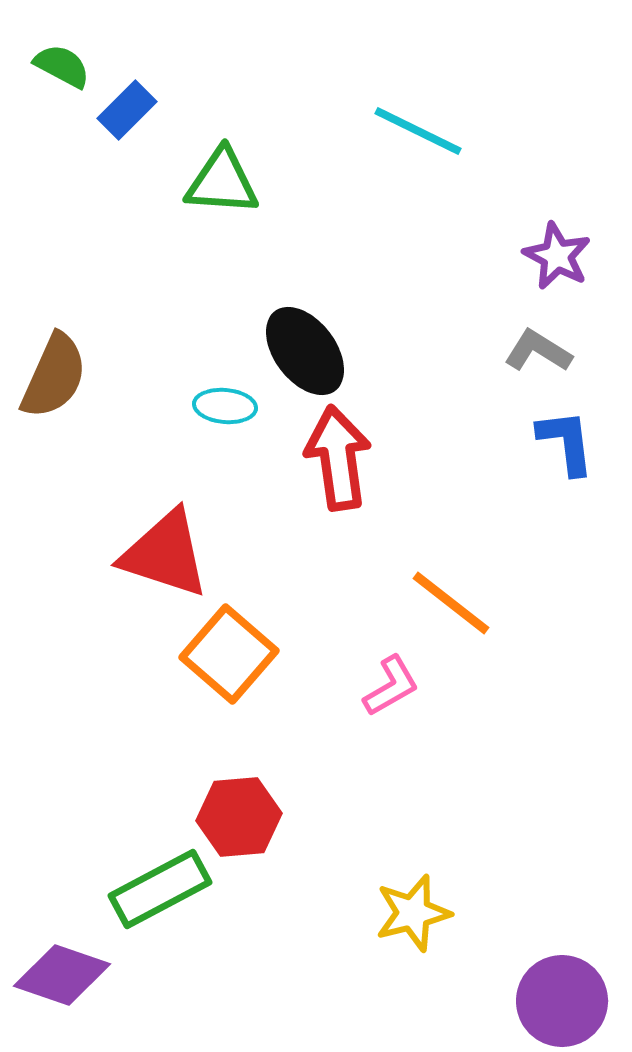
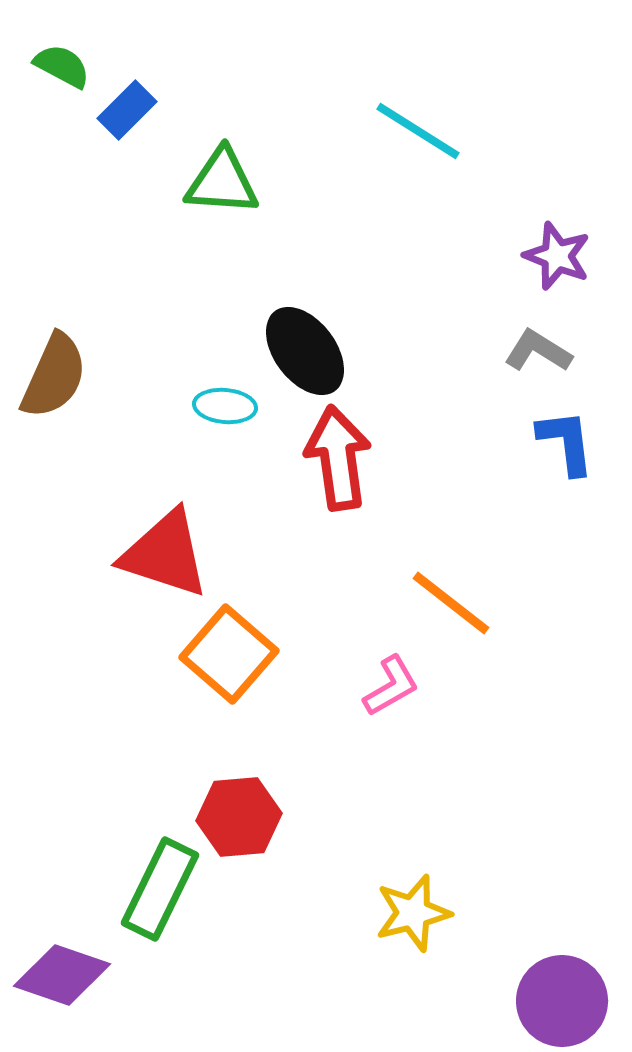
cyan line: rotated 6 degrees clockwise
purple star: rotated 6 degrees counterclockwise
green rectangle: rotated 36 degrees counterclockwise
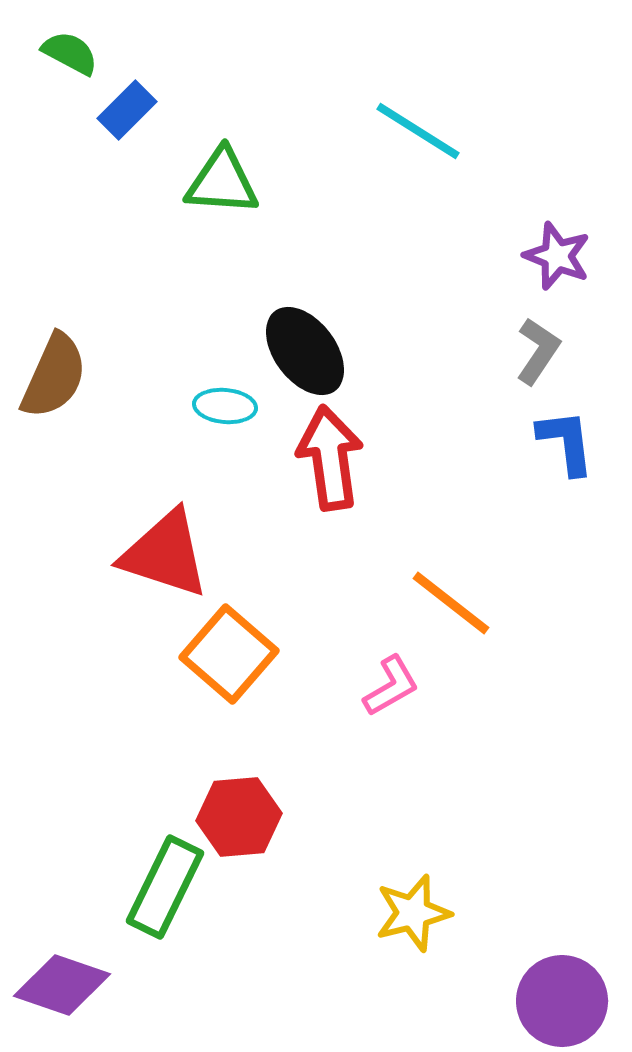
green semicircle: moved 8 px right, 13 px up
gray L-shape: rotated 92 degrees clockwise
red arrow: moved 8 px left
green rectangle: moved 5 px right, 2 px up
purple diamond: moved 10 px down
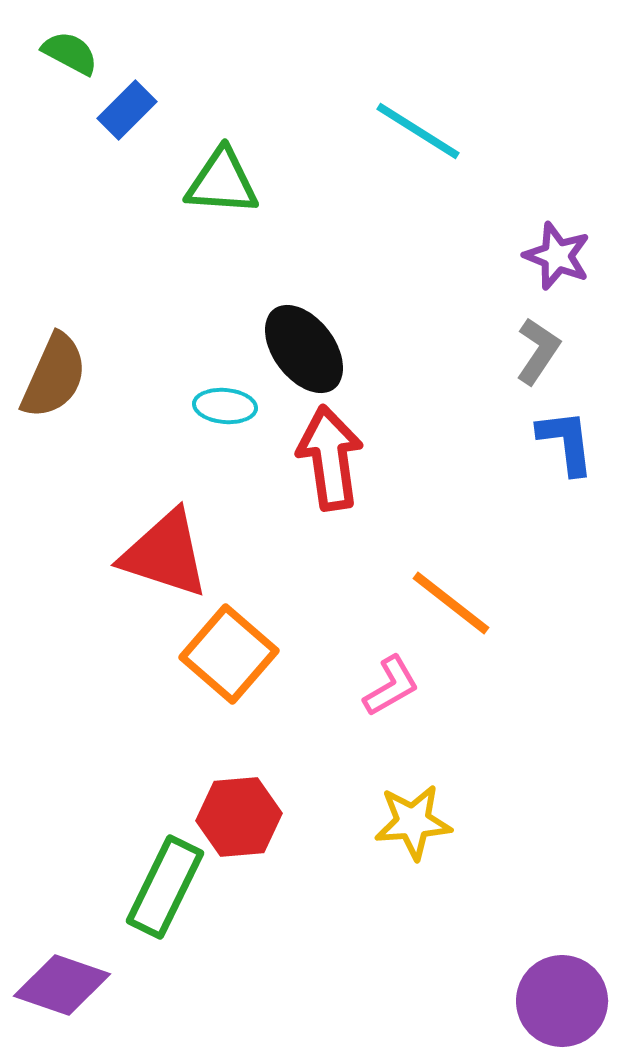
black ellipse: moved 1 px left, 2 px up
yellow star: moved 91 px up; rotated 10 degrees clockwise
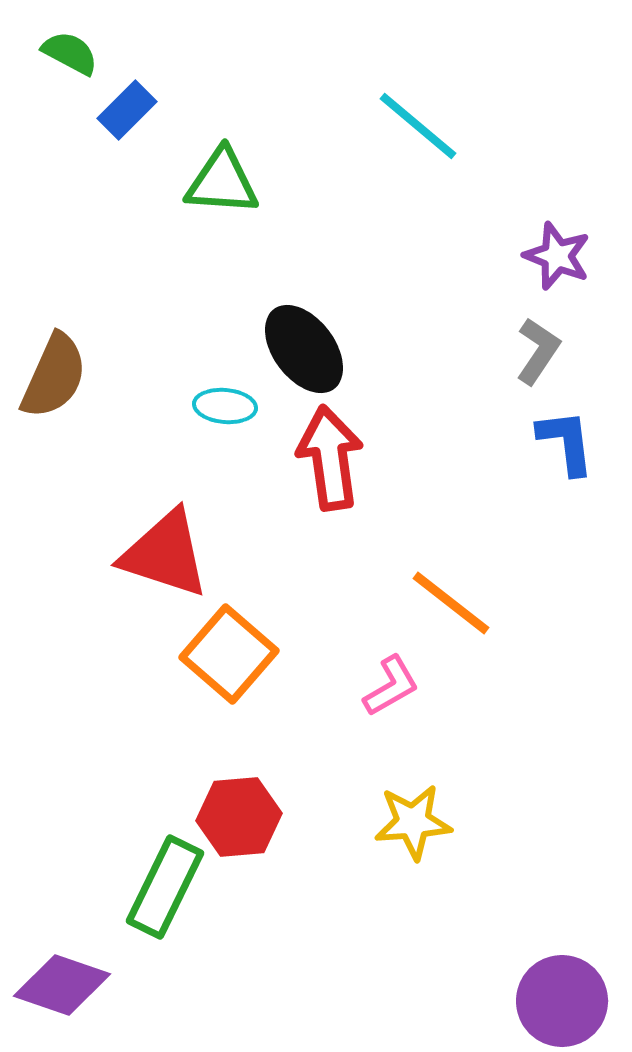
cyan line: moved 5 px up; rotated 8 degrees clockwise
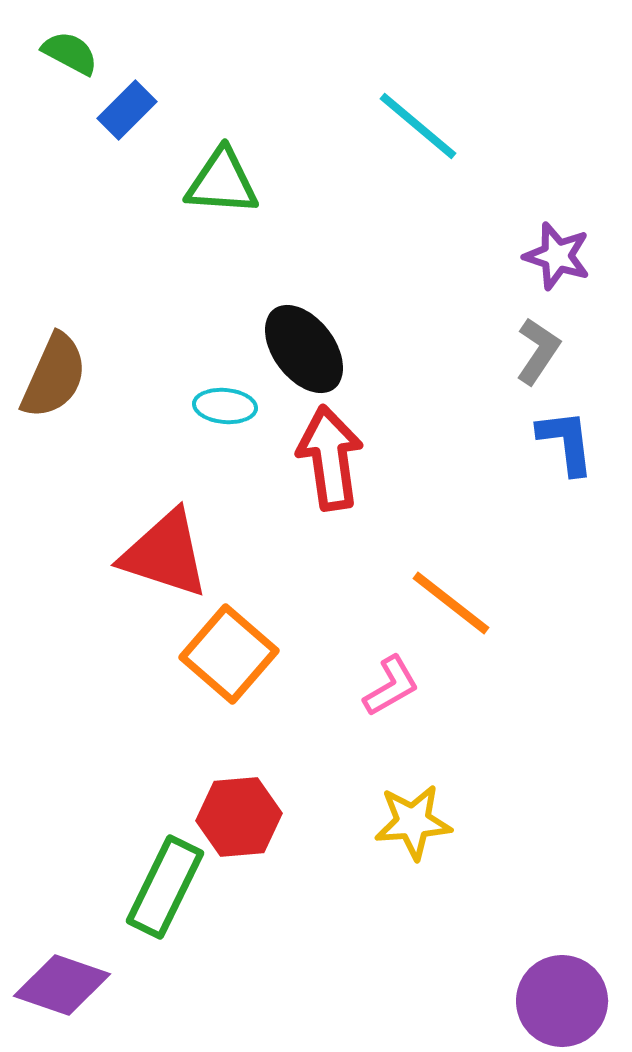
purple star: rotated 4 degrees counterclockwise
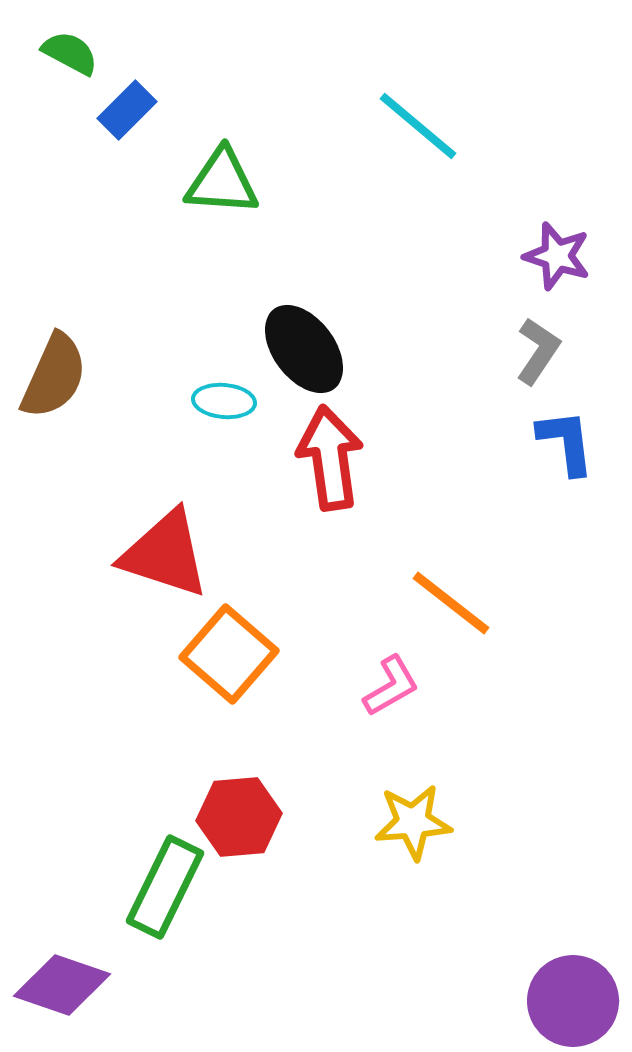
cyan ellipse: moved 1 px left, 5 px up
purple circle: moved 11 px right
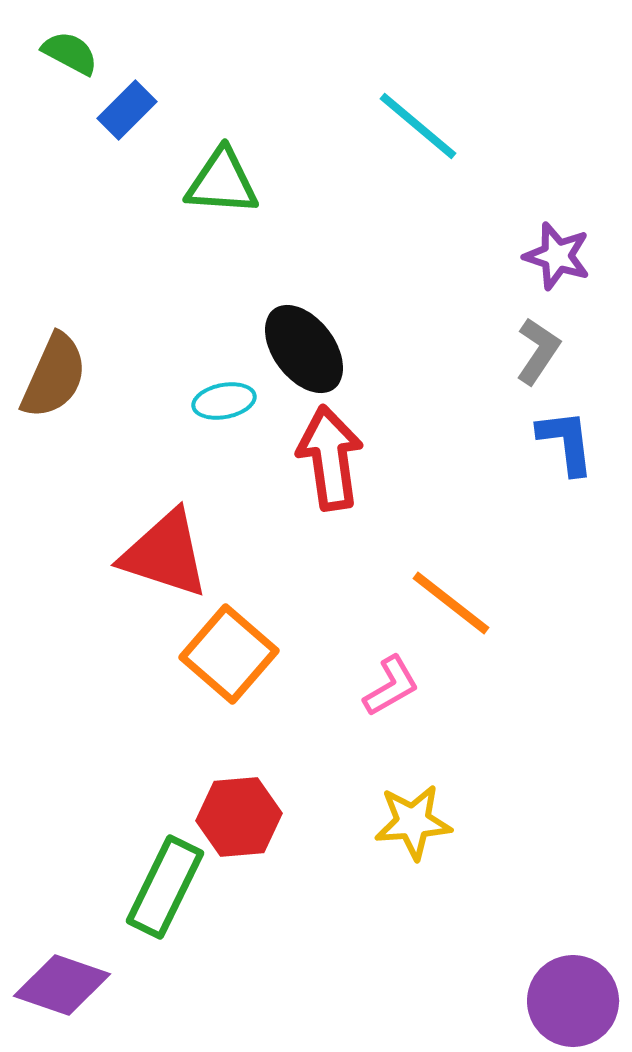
cyan ellipse: rotated 16 degrees counterclockwise
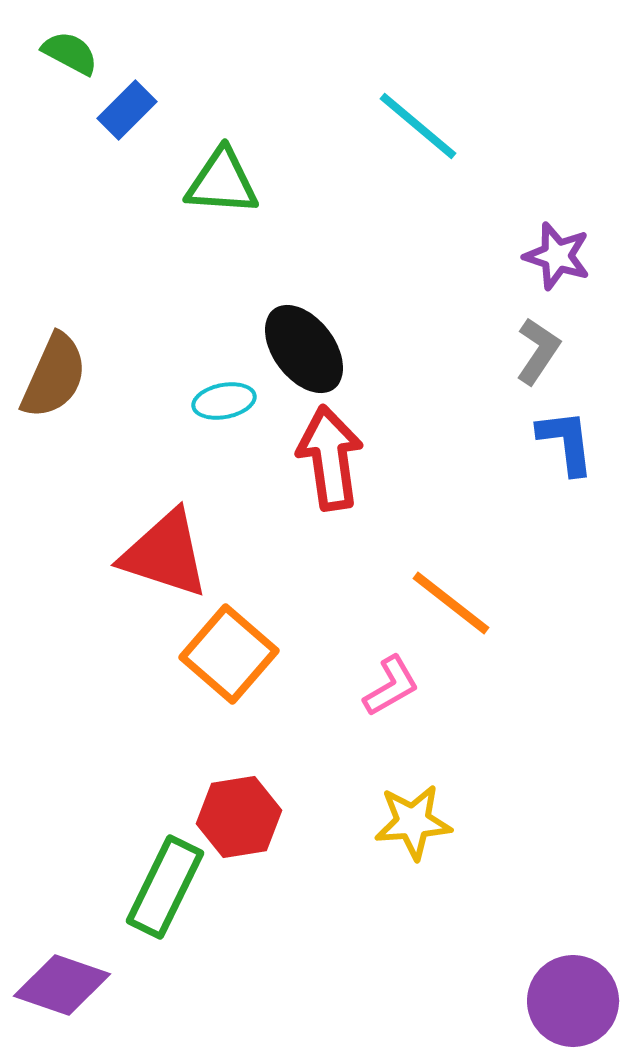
red hexagon: rotated 4 degrees counterclockwise
